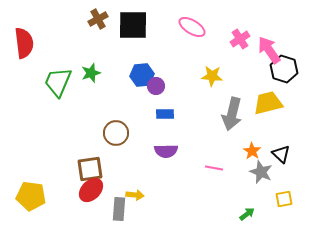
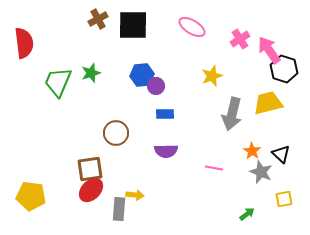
yellow star: rotated 25 degrees counterclockwise
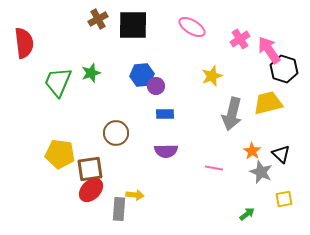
yellow pentagon: moved 29 px right, 42 px up
